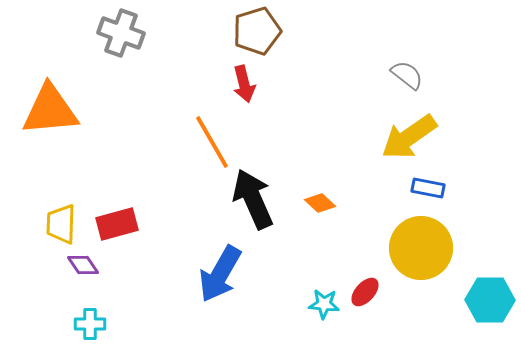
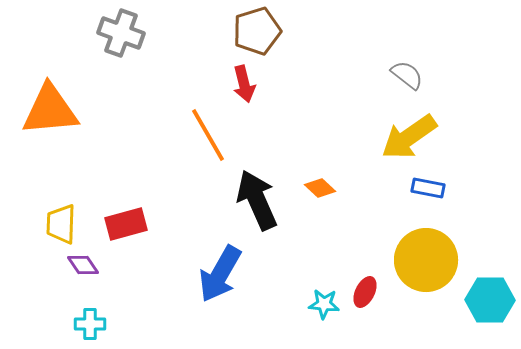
orange line: moved 4 px left, 7 px up
black arrow: moved 4 px right, 1 px down
orange diamond: moved 15 px up
red rectangle: moved 9 px right
yellow circle: moved 5 px right, 12 px down
red ellipse: rotated 16 degrees counterclockwise
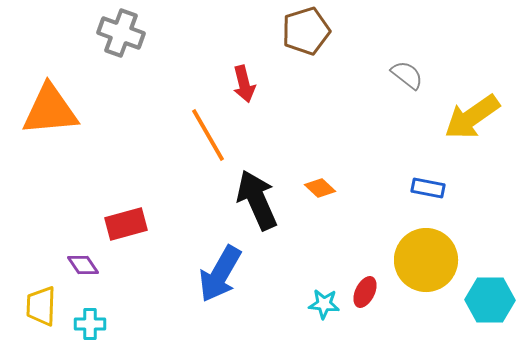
brown pentagon: moved 49 px right
yellow arrow: moved 63 px right, 20 px up
yellow trapezoid: moved 20 px left, 82 px down
